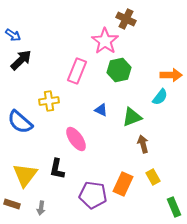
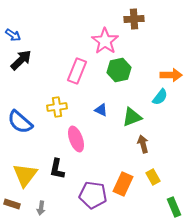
brown cross: moved 8 px right; rotated 30 degrees counterclockwise
yellow cross: moved 8 px right, 6 px down
pink ellipse: rotated 15 degrees clockwise
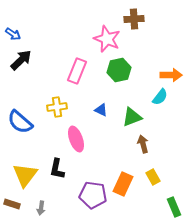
blue arrow: moved 1 px up
pink star: moved 2 px right, 2 px up; rotated 12 degrees counterclockwise
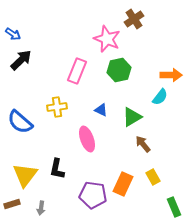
brown cross: rotated 30 degrees counterclockwise
green triangle: rotated 10 degrees counterclockwise
pink ellipse: moved 11 px right
brown arrow: rotated 24 degrees counterclockwise
brown rectangle: rotated 35 degrees counterclockwise
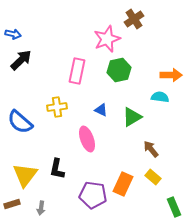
blue arrow: rotated 21 degrees counterclockwise
pink star: rotated 28 degrees clockwise
pink rectangle: rotated 10 degrees counterclockwise
cyan semicircle: rotated 120 degrees counterclockwise
brown arrow: moved 8 px right, 5 px down
yellow rectangle: rotated 21 degrees counterclockwise
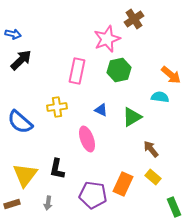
orange arrow: rotated 40 degrees clockwise
gray arrow: moved 7 px right, 5 px up
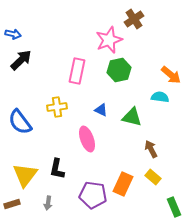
pink star: moved 2 px right, 1 px down
green triangle: rotated 45 degrees clockwise
blue semicircle: rotated 12 degrees clockwise
brown arrow: rotated 12 degrees clockwise
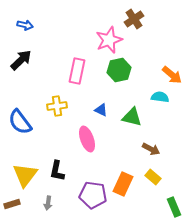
blue arrow: moved 12 px right, 9 px up
orange arrow: moved 1 px right
yellow cross: moved 1 px up
brown arrow: rotated 144 degrees clockwise
black L-shape: moved 2 px down
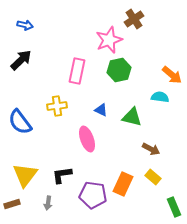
black L-shape: moved 5 px right, 4 px down; rotated 70 degrees clockwise
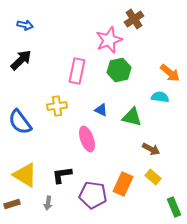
orange arrow: moved 2 px left, 2 px up
yellow triangle: rotated 36 degrees counterclockwise
